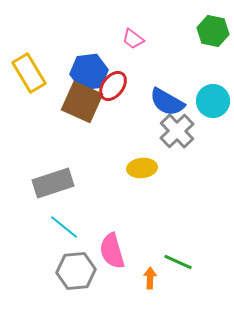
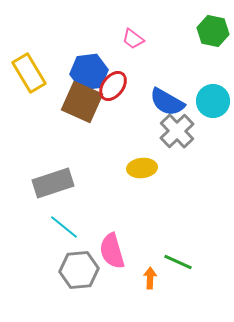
gray hexagon: moved 3 px right, 1 px up
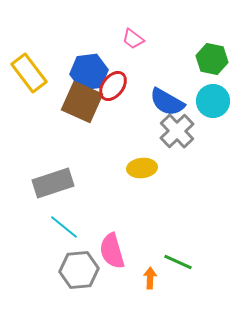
green hexagon: moved 1 px left, 28 px down
yellow rectangle: rotated 6 degrees counterclockwise
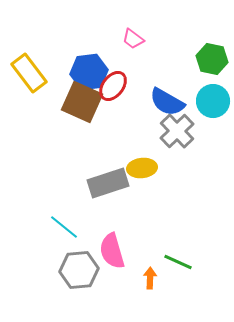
gray rectangle: moved 55 px right
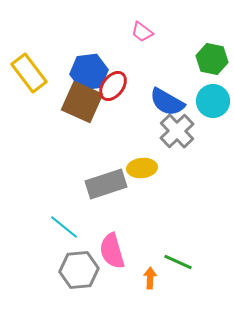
pink trapezoid: moved 9 px right, 7 px up
gray rectangle: moved 2 px left, 1 px down
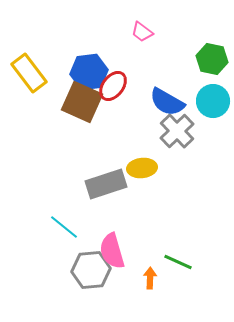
gray hexagon: moved 12 px right
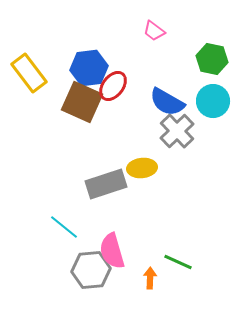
pink trapezoid: moved 12 px right, 1 px up
blue hexagon: moved 4 px up
